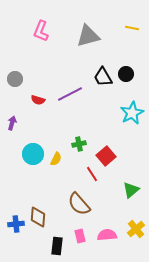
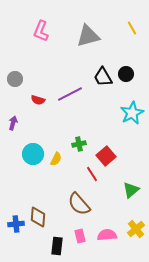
yellow line: rotated 48 degrees clockwise
purple arrow: moved 1 px right
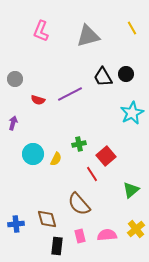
brown diamond: moved 9 px right, 2 px down; rotated 20 degrees counterclockwise
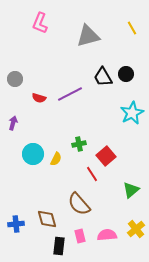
pink L-shape: moved 1 px left, 8 px up
red semicircle: moved 1 px right, 2 px up
black rectangle: moved 2 px right
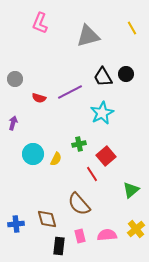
purple line: moved 2 px up
cyan star: moved 30 px left
